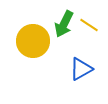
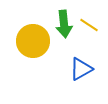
green arrow: rotated 32 degrees counterclockwise
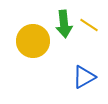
blue triangle: moved 3 px right, 8 px down
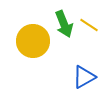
green arrow: rotated 16 degrees counterclockwise
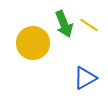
yellow circle: moved 2 px down
blue triangle: moved 1 px right, 1 px down
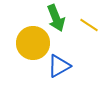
green arrow: moved 8 px left, 6 px up
blue triangle: moved 26 px left, 12 px up
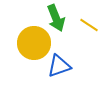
yellow circle: moved 1 px right
blue triangle: rotated 10 degrees clockwise
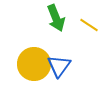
yellow circle: moved 21 px down
blue triangle: rotated 35 degrees counterclockwise
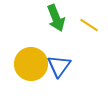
yellow circle: moved 3 px left
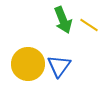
green arrow: moved 7 px right, 2 px down
yellow circle: moved 3 px left
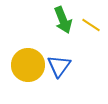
yellow line: moved 2 px right
yellow circle: moved 1 px down
